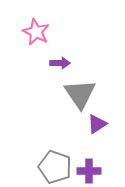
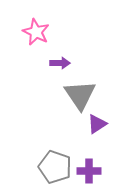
gray triangle: moved 1 px down
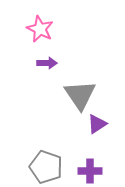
pink star: moved 4 px right, 3 px up
purple arrow: moved 13 px left
gray pentagon: moved 9 px left
purple cross: moved 1 px right
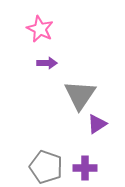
gray triangle: rotated 8 degrees clockwise
purple cross: moved 5 px left, 3 px up
